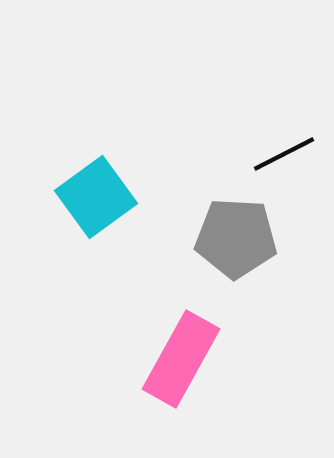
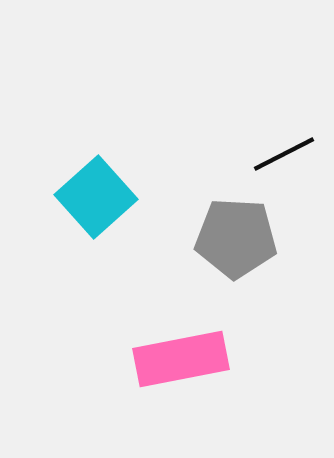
cyan square: rotated 6 degrees counterclockwise
pink rectangle: rotated 50 degrees clockwise
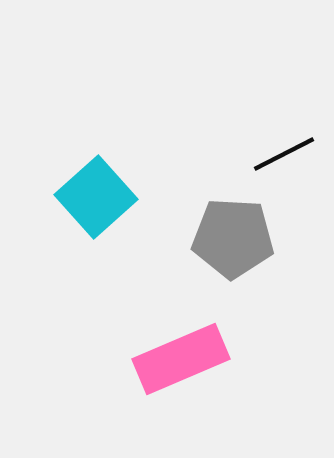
gray pentagon: moved 3 px left
pink rectangle: rotated 12 degrees counterclockwise
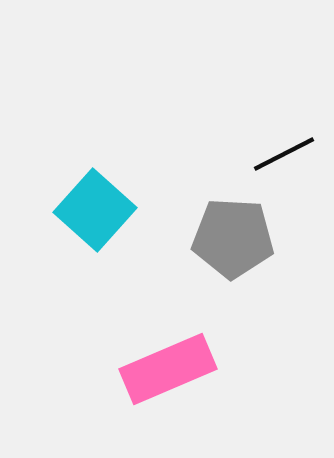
cyan square: moved 1 px left, 13 px down; rotated 6 degrees counterclockwise
pink rectangle: moved 13 px left, 10 px down
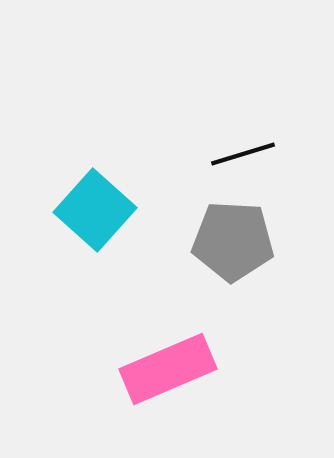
black line: moved 41 px left; rotated 10 degrees clockwise
gray pentagon: moved 3 px down
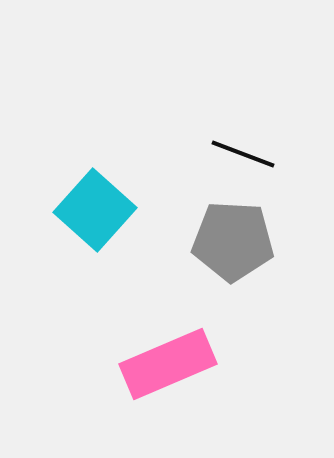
black line: rotated 38 degrees clockwise
pink rectangle: moved 5 px up
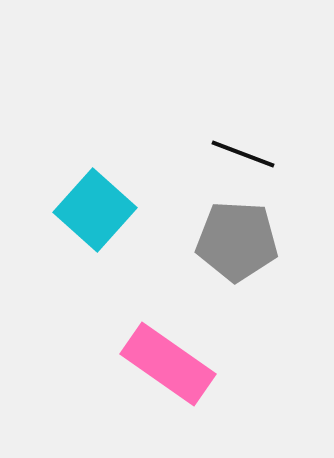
gray pentagon: moved 4 px right
pink rectangle: rotated 58 degrees clockwise
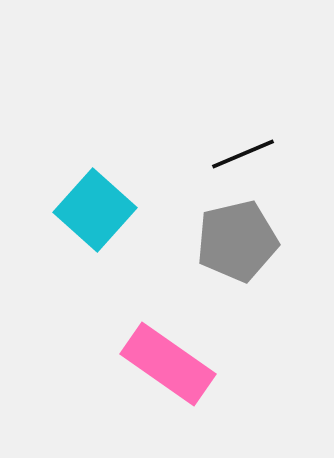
black line: rotated 44 degrees counterclockwise
gray pentagon: rotated 16 degrees counterclockwise
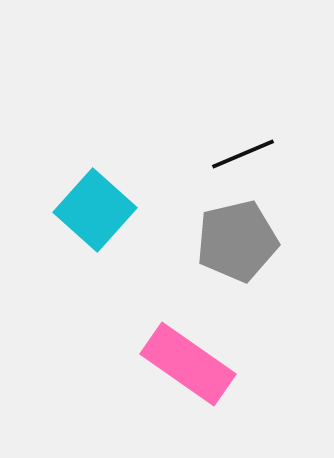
pink rectangle: moved 20 px right
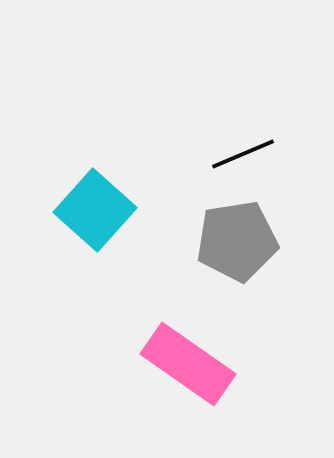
gray pentagon: rotated 4 degrees clockwise
